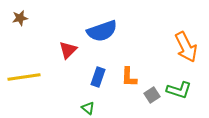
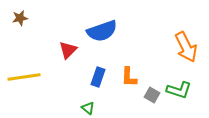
gray square: rotated 28 degrees counterclockwise
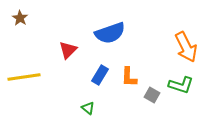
brown star: rotated 28 degrees counterclockwise
blue semicircle: moved 8 px right, 2 px down
blue rectangle: moved 2 px right, 2 px up; rotated 12 degrees clockwise
green L-shape: moved 2 px right, 5 px up
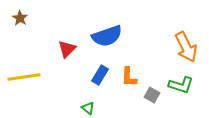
blue semicircle: moved 3 px left, 3 px down
red triangle: moved 1 px left, 1 px up
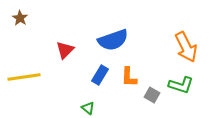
blue semicircle: moved 6 px right, 4 px down
red triangle: moved 2 px left, 1 px down
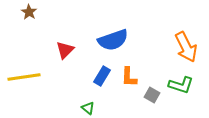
brown star: moved 9 px right, 6 px up
blue rectangle: moved 2 px right, 1 px down
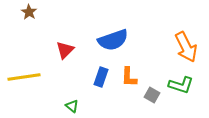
blue rectangle: moved 1 px left, 1 px down; rotated 12 degrees counterclockwise
green triangle: moved 16 px left, 2 px up
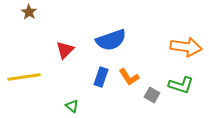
blue semicircle: moved 2 px left
orange arrow: rotated 56 degrees counterclockwise
orange L-shape: rotated 35 degrees counterclockwise
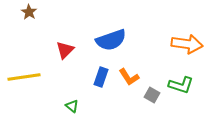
orange arrow: moved 1 px right, 3 px up
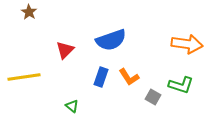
gray square: moved 1 px right, 2 px down
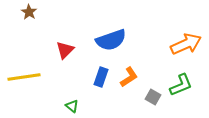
orange arrow: moved 1 px left; rotated 32 degrees counterclockwise
orange L-shape: rotated 90 degrees counterclockwise
green L-shape: rotated 40 degrees counterclockwise
